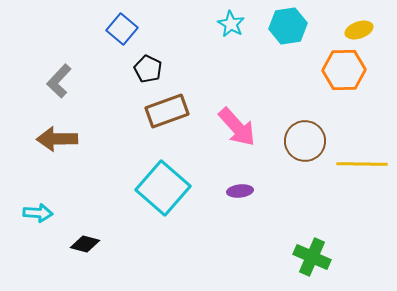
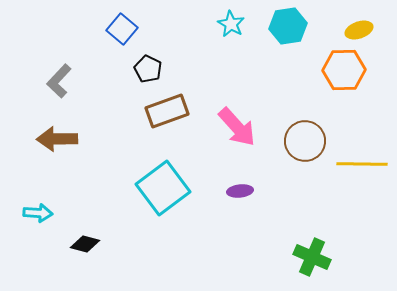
cyan square: rotated 12 degrees clockwise
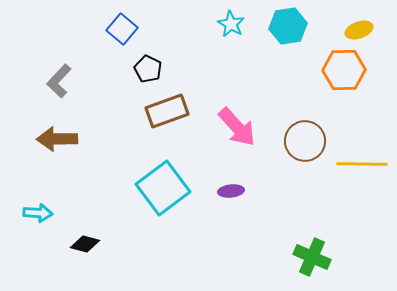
purple ellipse: moved 9 px left
